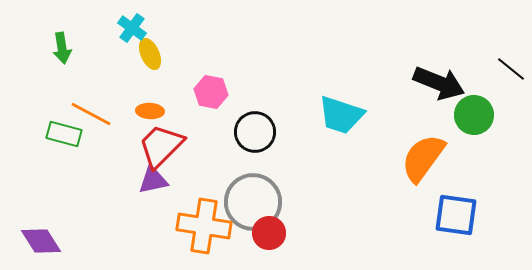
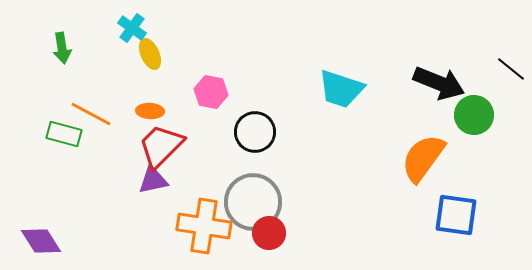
cyan trapezoid: moved 26 px up
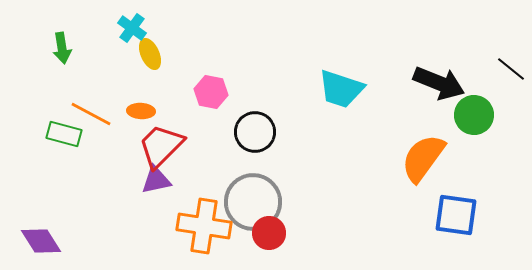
orange ellipse: moved 9 px left
purple triangle: moved 3 px right
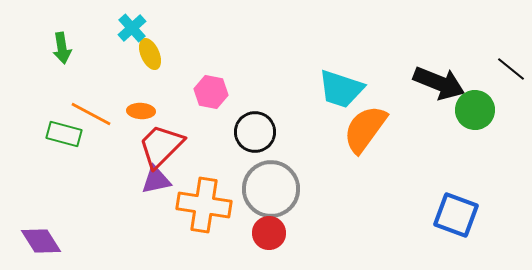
cyan cross: rotated 12 degrees clockwise
green circle: moved 1 px right, 5 px up
orange semicircle: moved 58 px left, 29 px up
gray circle: moved 18 px right, 13 px up
blue square: rotated 12 degrees clockwise
orange cross: moved 21 px up
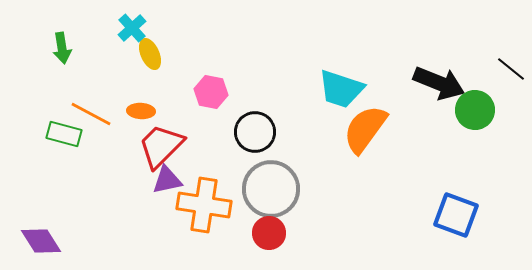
purple triangle: moved 11 px right
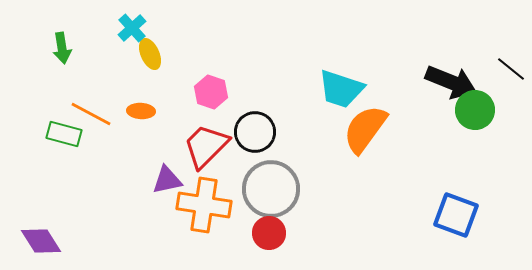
black arrow: moved 12 px right, 1 px up
pink hexagon: rotated 8 degrees clockwise
red trapezoid: moved 45 px right
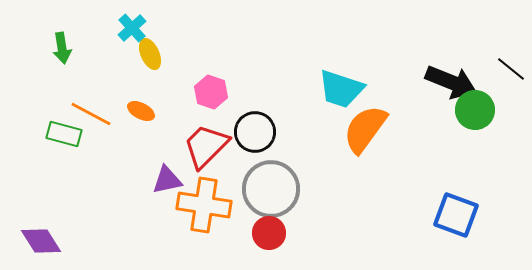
orange ellipse: rotated 24 degrees clockwise
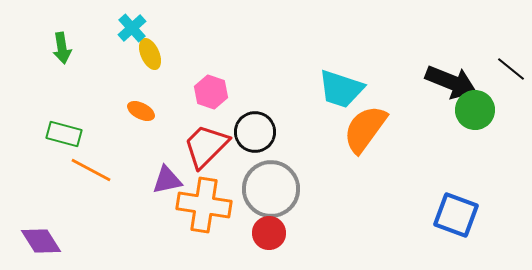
orange line: moved 56 px down
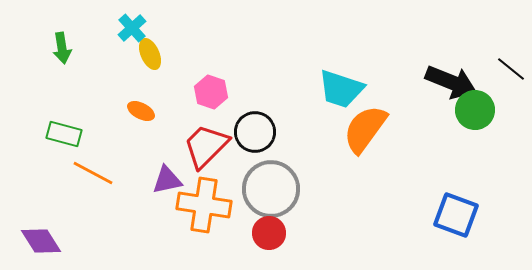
orange line: moved 2 px right, 3 px down
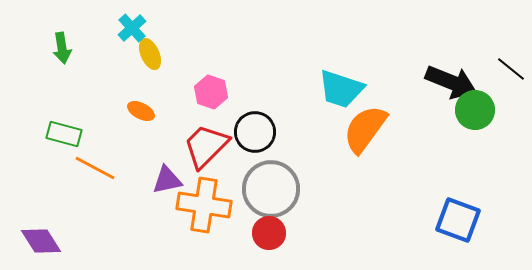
orange line: moved 2 px right, 5 px up
blue square: moved 2 px right, 5 px down
